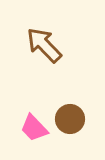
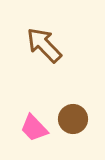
brown circle: moved 3 px right
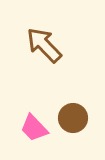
brown circle: moved 1 px up
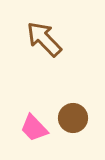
brown arrow: moved 6 px up
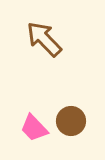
brown circle: moved 2 px left, 3 px down
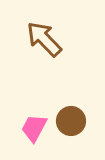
pink trapezoid: rotated 72 degrees clockwise
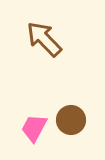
brown circle: moved 1 px up
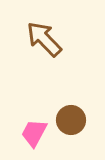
pink trapezoid: moved 5 px down
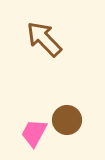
brown circle: moved 4 px left
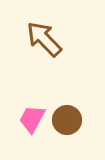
pink trapezoid: moved 2 px left, 14 px up
